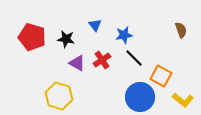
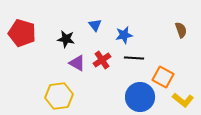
red pentagon: moved 10 px left, 4 px up
black line: rotated 42 degrees counterclockwise
orange square: moved 2 px right, 1 px down
yellow hexagon: rotated 24 degrees counterclockwise
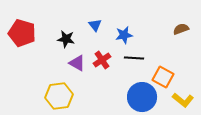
brown semicircle: moved 1 px up; rotated 91 degrees counterclockwise
blue circle: moved 2 px right
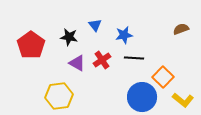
red pentagon: moved 9 px right, 12 px down; rotated 20 degrees clockwise
black star: moved 3 px right, 2 px up
orange square: rotated 15 degrees clockwise
